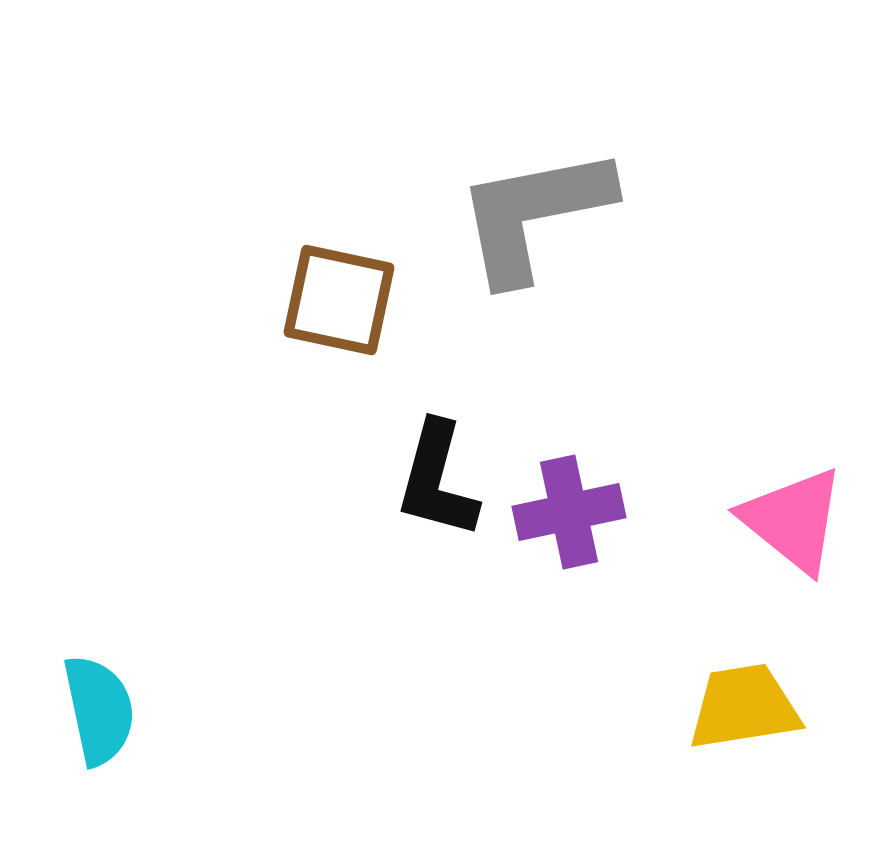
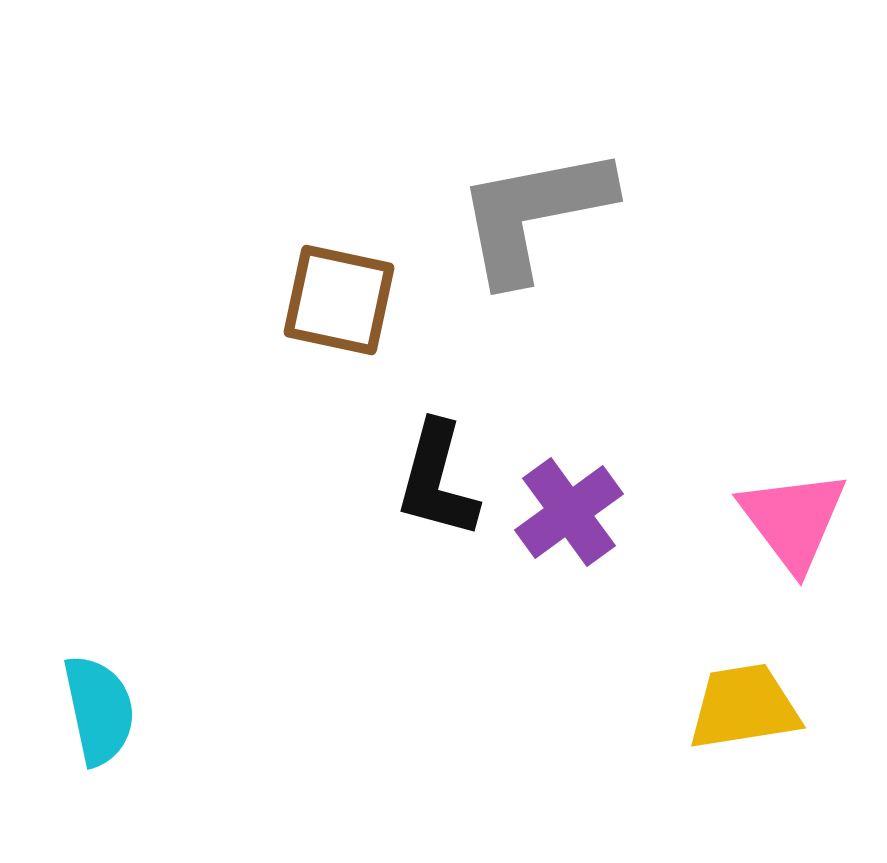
purple cross: rotated 24 degrees counterclockwise
pink triangle: rotated 14 degrees clockwise
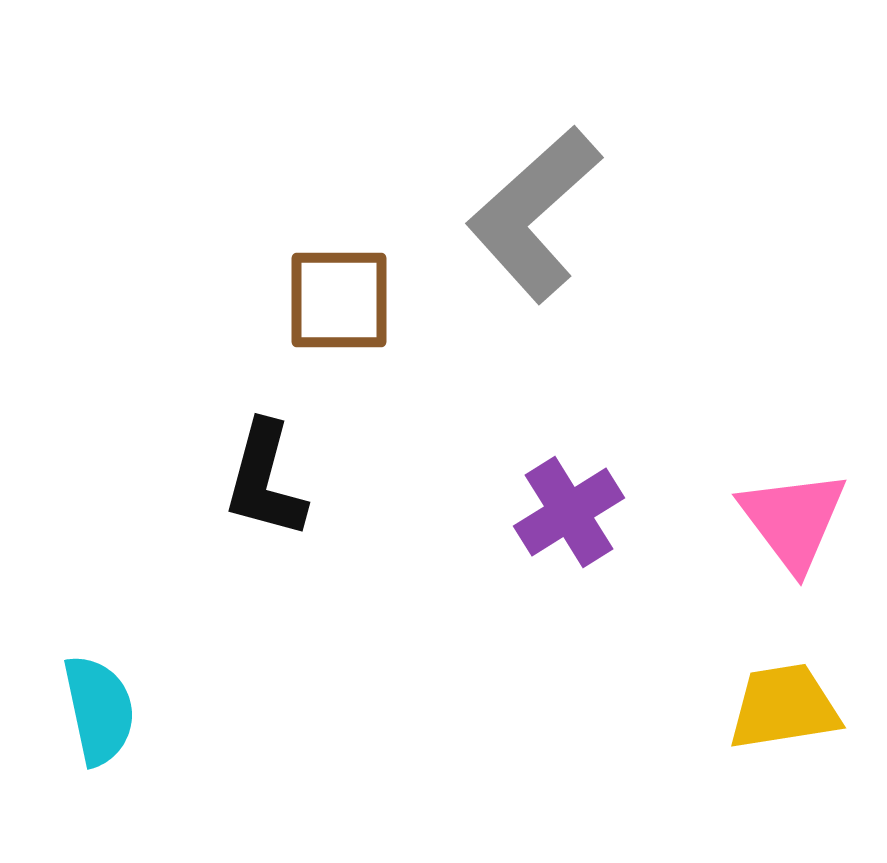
gray L-shape: rotated 31 degrees counterclockwise
brown square: rotated 12 degrees counterclockwise
black L-shape: moved 172 px left
purple cross: rotated 4 degrees clockwise
yellow trapezoid: moved 40 px right
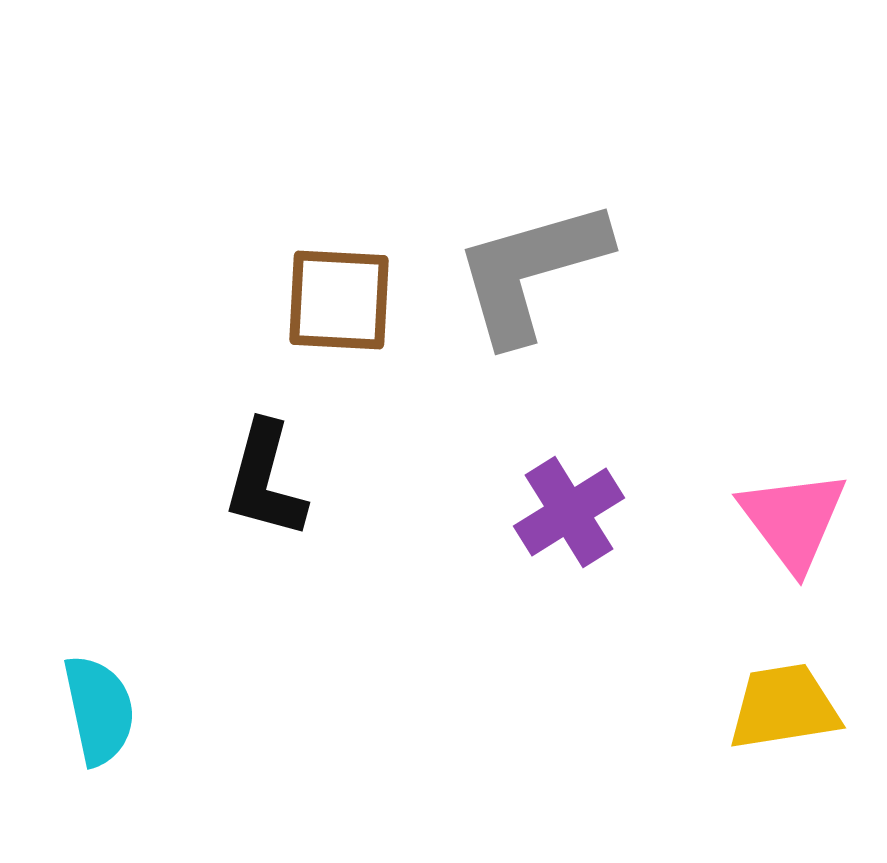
gray L-shape: moved 3 px left, 57 px down; rotated 26 degrees clockwise
brown square: rotated 3 degrees clockwise
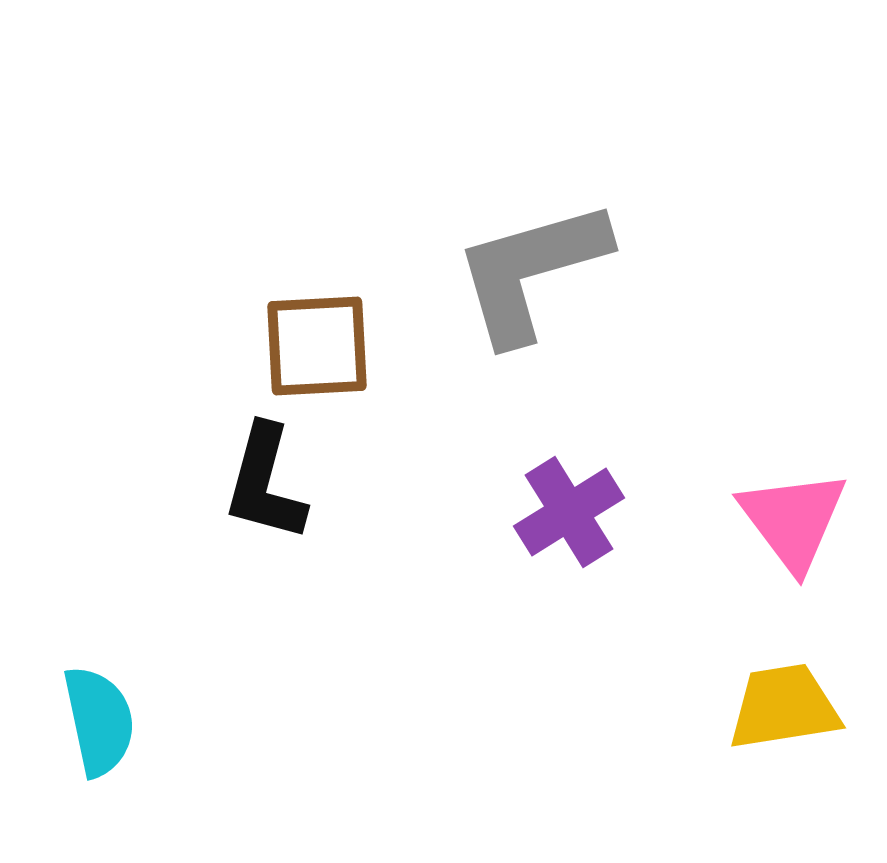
brown square: moved 22 px left, 46 px down; rotated 6 degrees counterclockwise
black L-shape: moved 3 px down
cyan semicircle: moved 11 px down
